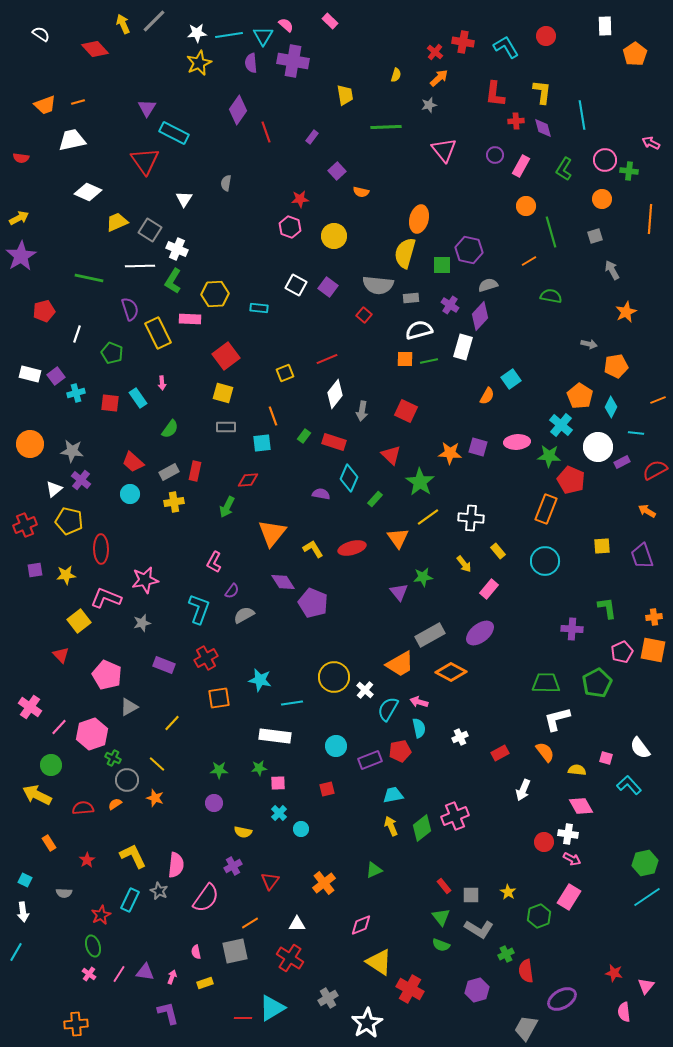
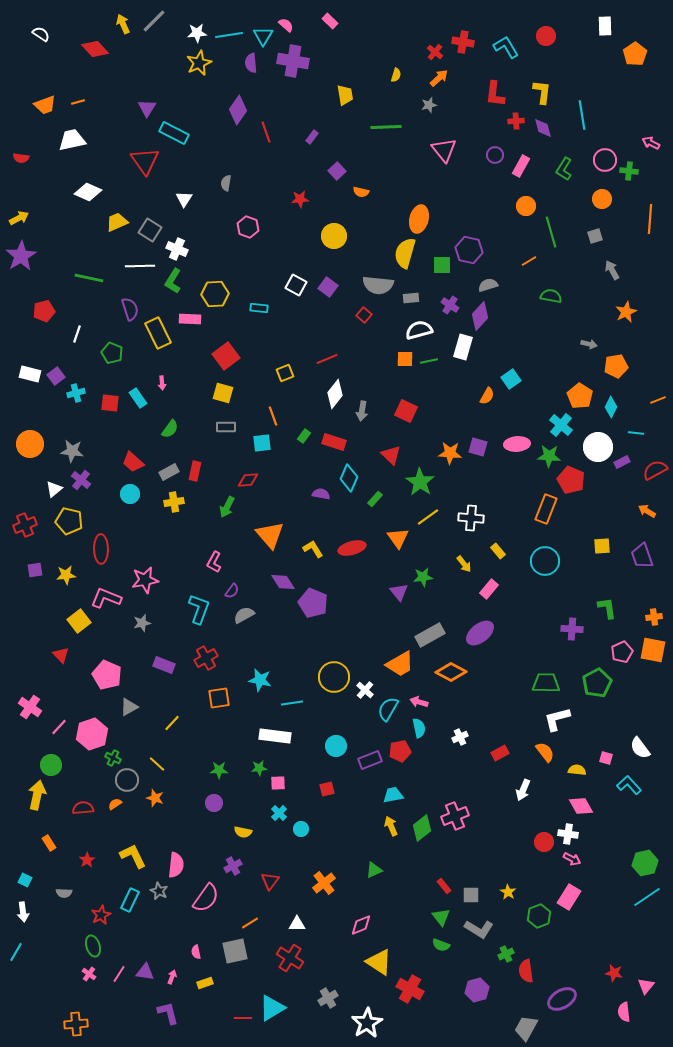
pink hexagon at (290, 227): moved 42 px left
pink ellipse at (517, 442): moved 2 px down
orange triangle at (272, 533): moved 2 px left, 2 px down; rotated 20 degrees counterclockwise
yellow arrow at (37, 795): rotated 76 degrees clockwise
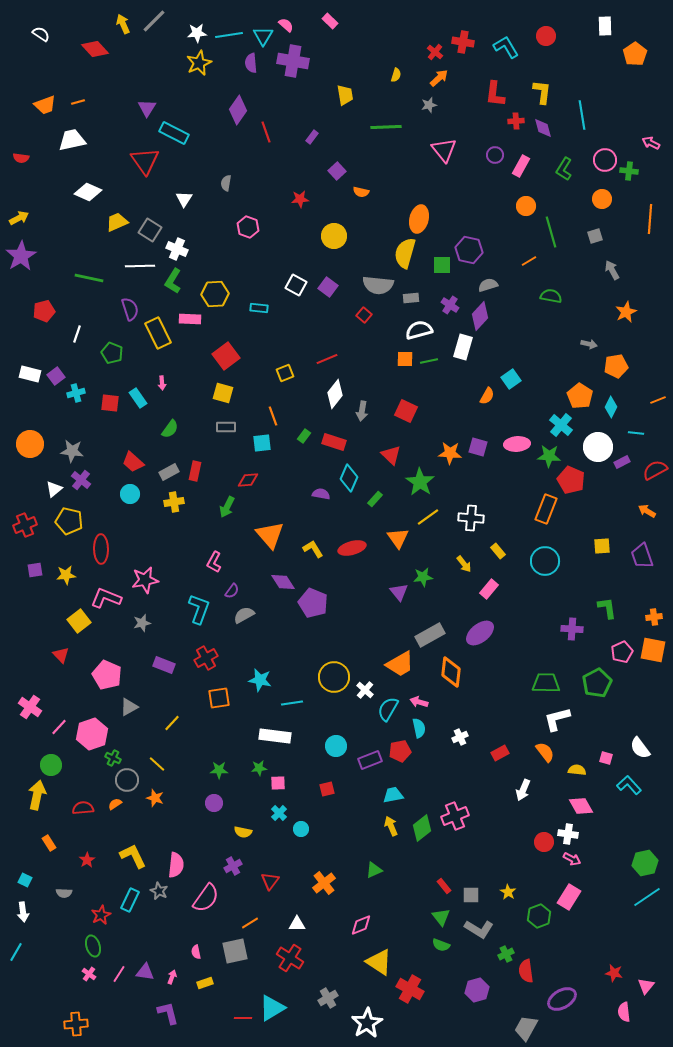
orange diamond at (451, 672): rotated 68 degrees clockwise
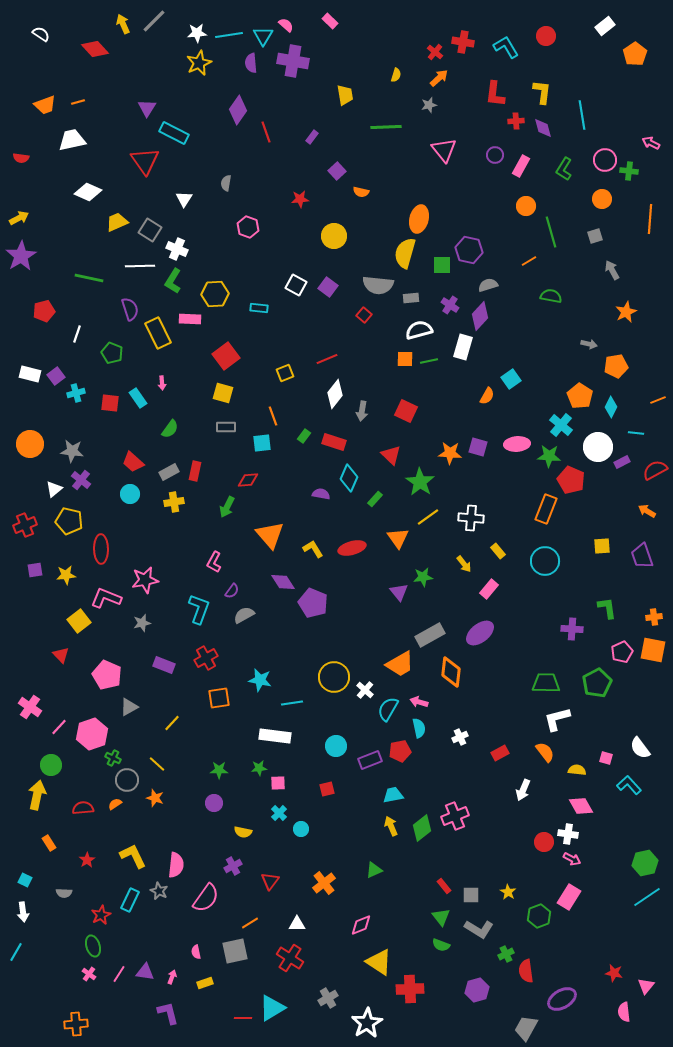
white rectangle at (605, 26): rotated 54 degrees clockwise
red cross at (410, 989): rotated 32 degrees counterclockwise
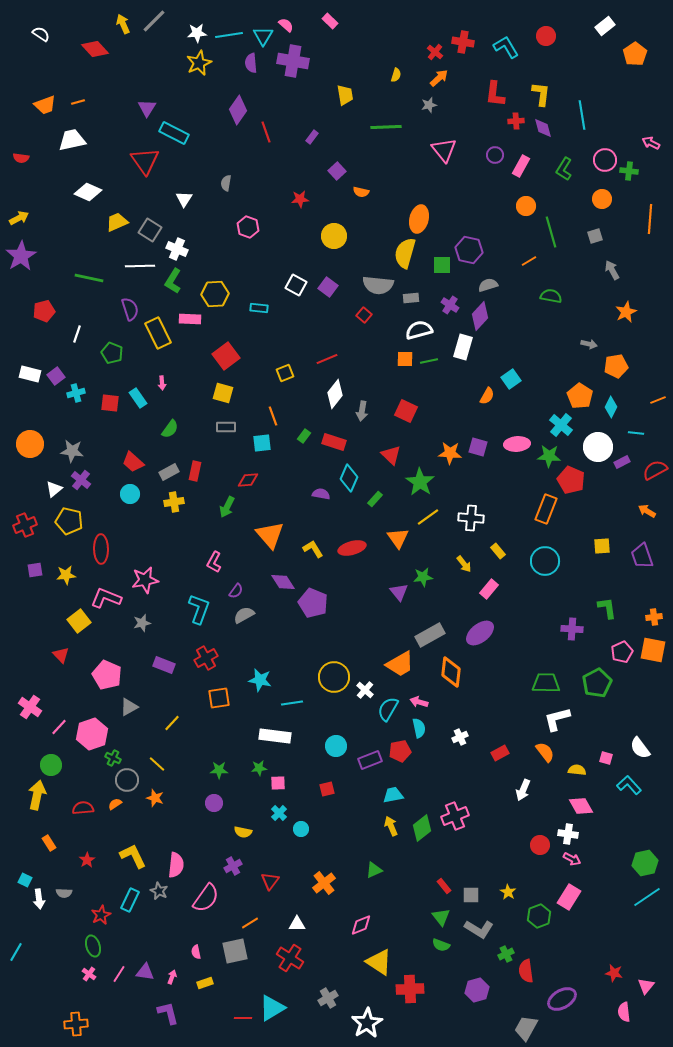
yellow L-shape at (542, 92): moved 1 px left, 2 px down
purple semicircle at (232, 591): moved 4 px right
red circle at (544, 842): moved 4 px left, 3 px down
white arrow at (23, 912): moved 16 px right, 13 px up
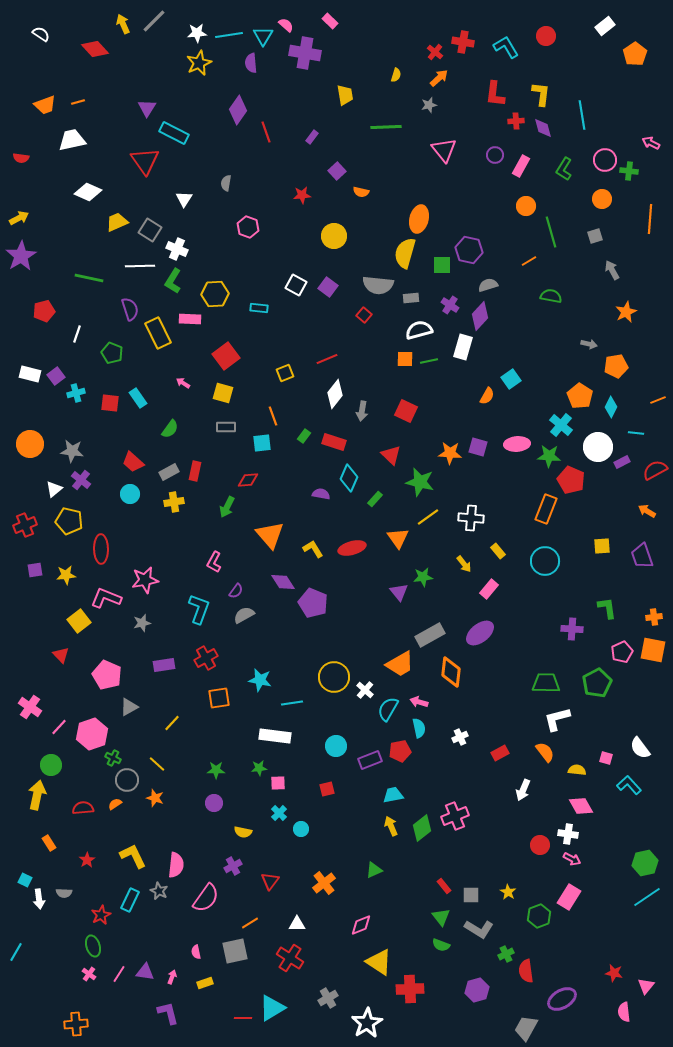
purple cross at (293, 61): moved 12 px right, 8 px up
red star at (300, 199): moved 2 px right, 4 px up
pink arrow at (162, 383): moved 21 px right; rotated 128 degrees clockwise
green star at (420, 482): rotated 20 degrees counterclockwise
purple rectangle at (164, 665): rotated 30 degrees counterclockwise
green star at (219, 770): moved 3 px left
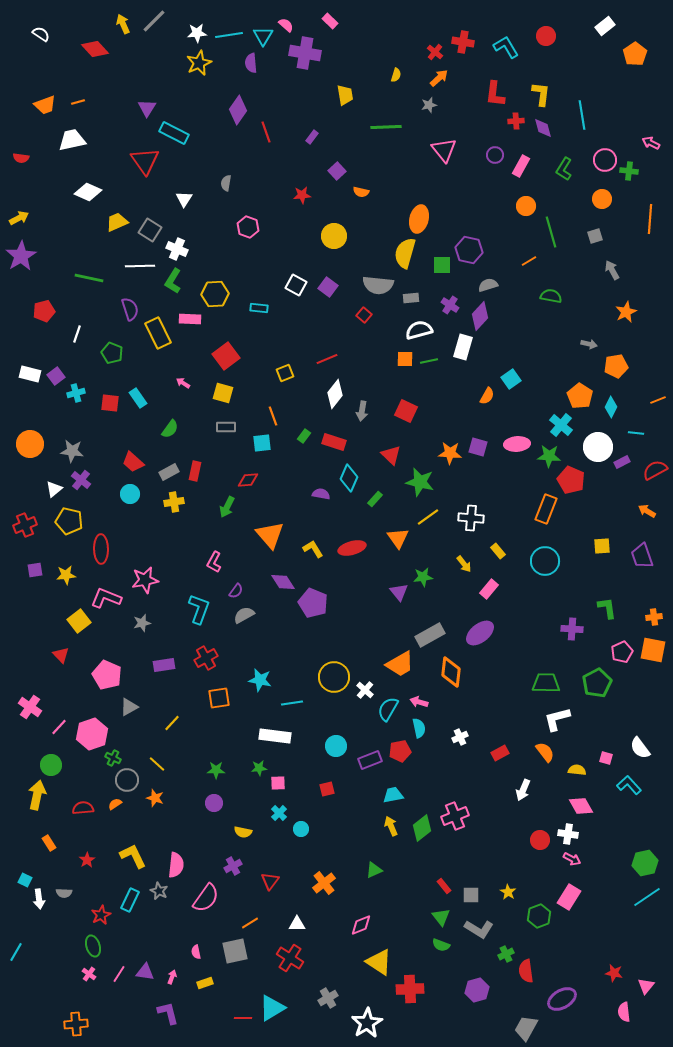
red circle at (540, 845): moved 5 px up
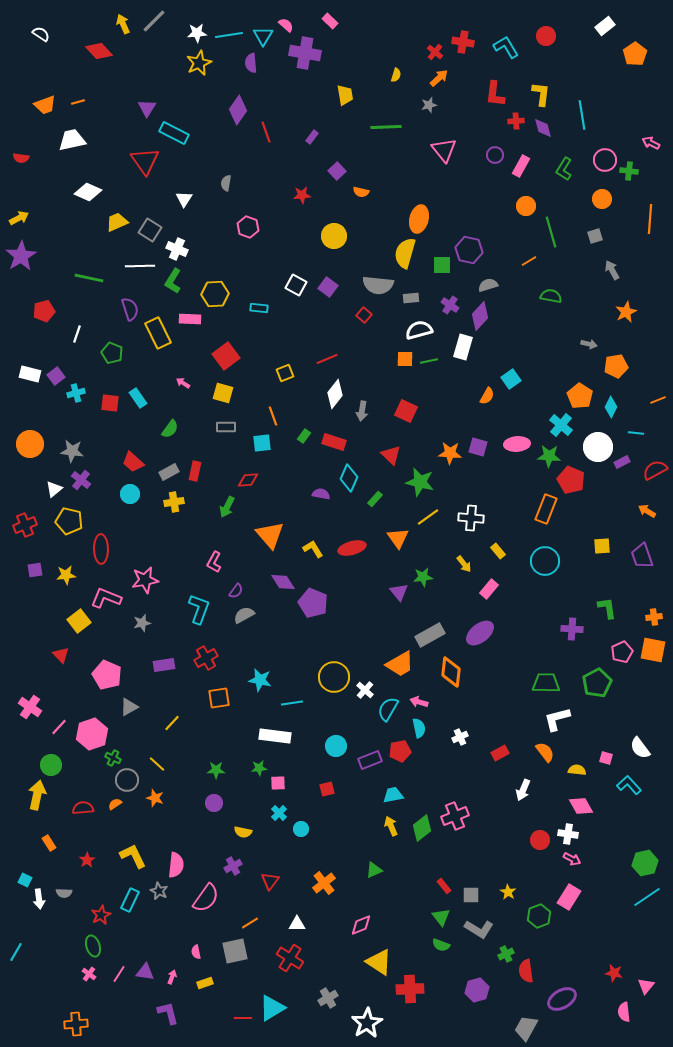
red diamond at (95, 49): moved 4 px right, 2 px down
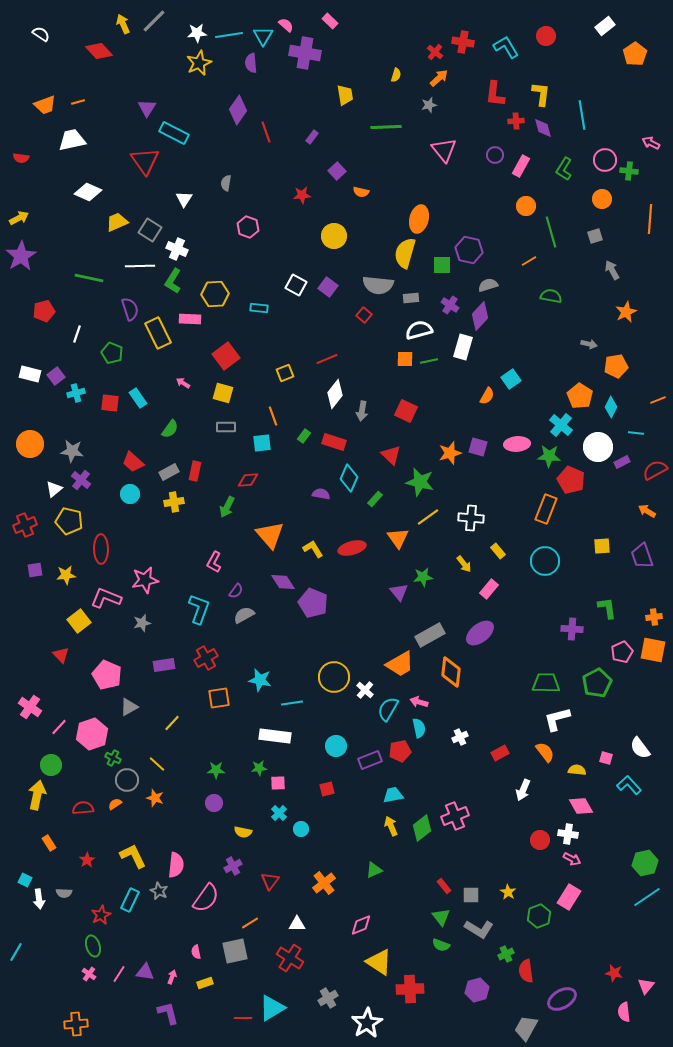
orange star at (450, 453): rotated 20 degrees counterclockwise
